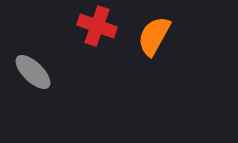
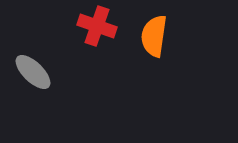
orange semicircle: rotated 21 degrees counterclockwise
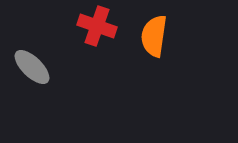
gray ellipse: moved 1 px left, 5 px up
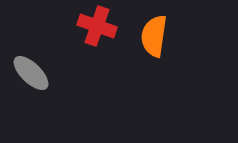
gray ellipse: moved 1 px left, 6 px down
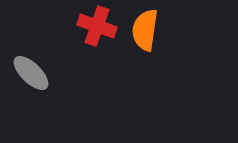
orange semicircle: moved 9 px left, 6 px up
